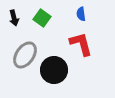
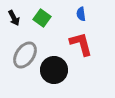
black arrow: rotated 14 degrees counterclockwise
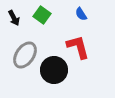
blue semicircle: rotated 24 degrees counterclockwise
green square: moved 3 px up
red L-shape: moved 3 px left, 3 px down
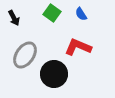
green square: moved 10 px right, 2 px up
red L-shape: rotated 52 degrees counterclockwise
black circle: moved 4 px down
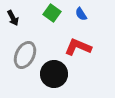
black arrow: moved 1 px left
gray ellipse: rotated 8 degrees counterclockwise
